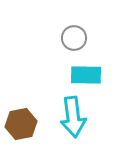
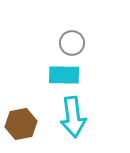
gray circle: moved 2 px left, 5 px down
cyan rectangle: moved 22 px left
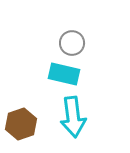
cyan rectangle: moved 1 px up; rotated 12 degrees clockwise
brown hexagon: rotated 8 degrees counterclockwise
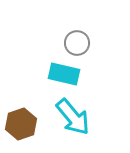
gray circle: moved 5 px right
cyan arrow: rotated 33 degrees counterclockwise
